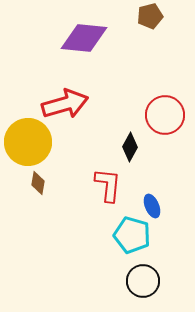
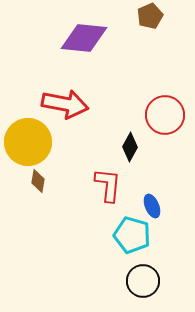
brown pentagon: rotated 10 degrees counterclockwise
red arrow: rotated 27 degrees clockwise
brown diamond: moved 2 px up
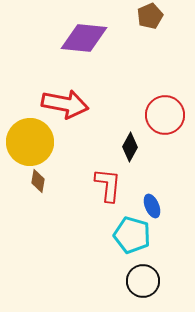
yellow circle: moved 2 px right
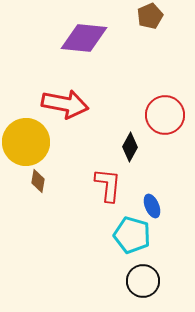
yellow circle: moved 4 px left
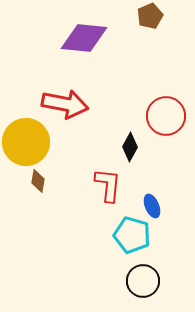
red circle: moved 1 px right, 1 px down
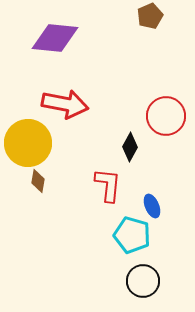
purple diamond: moved 29 px left
yellow circle: moved 2 px right, 1 px down
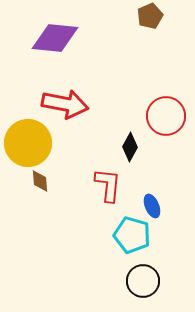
brown diamond: moved 2 px right; rotated 15 degrees counterclockwise
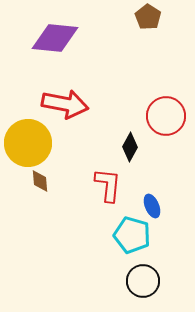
brown pentagon: moved 2 px left, 1 px down; rotated 15 degrees counterclockwise
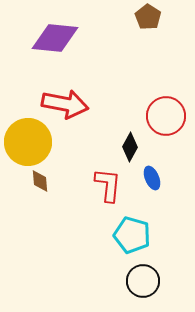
yellow circle: moved 1 px up
blue ellipse: moved 28 px up
